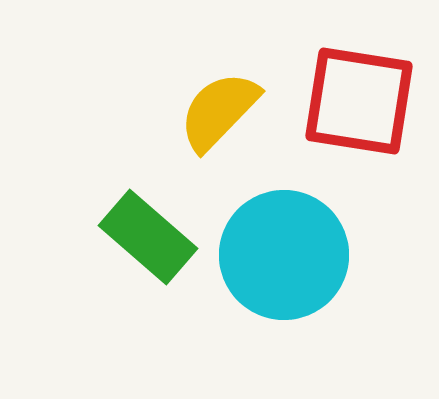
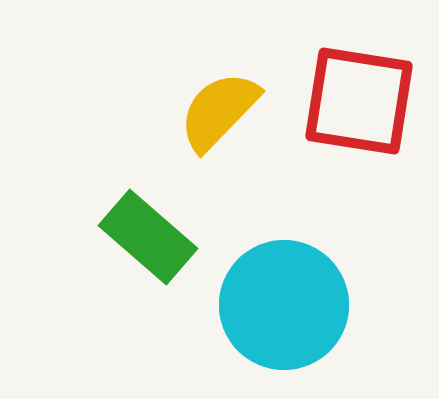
cyan circle: moved 50 px down
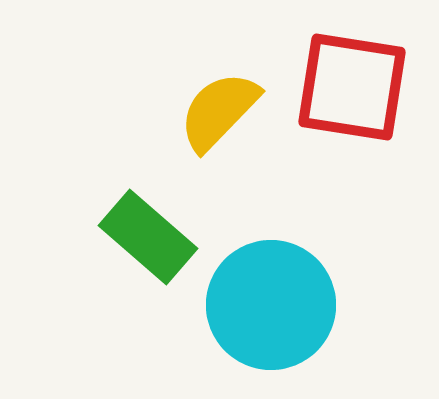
red square: moved 7 px left, 14 px up
cyan circle: moved 13 px left
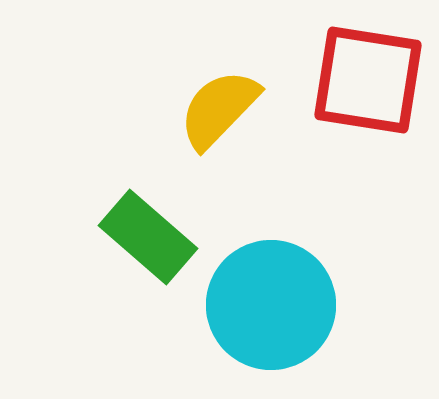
red square: moved 16 px right, 7 px up
yellow semicircle: moved 2 px up
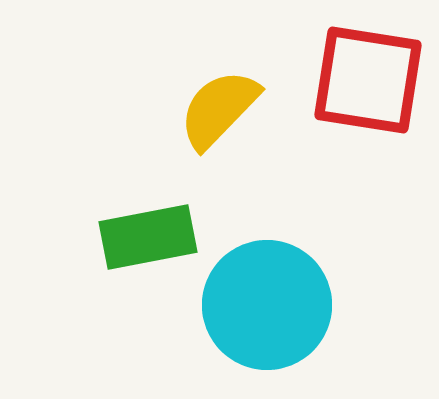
green rectangle: rotated 52 degrees counterclockwise
cyan circle: moved 4 px left
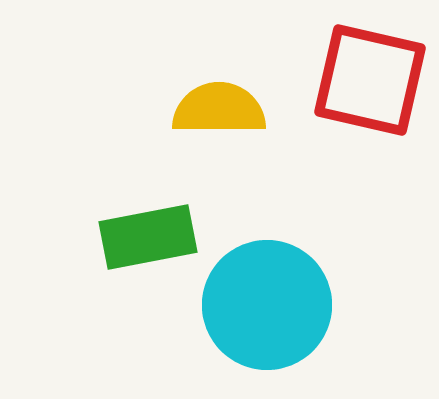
red square: moved 2 px right; rotated 4 degrees clockwise
yellow semicircle: rotated 46 degrees clockwise
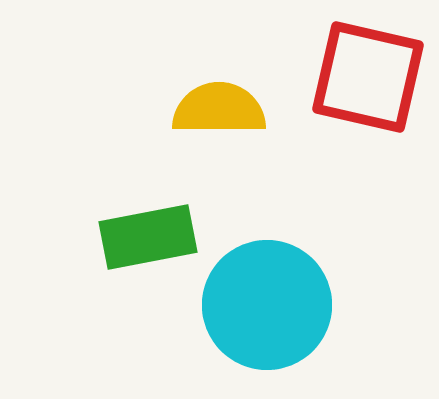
red square: moved 2 px left, 3 px up
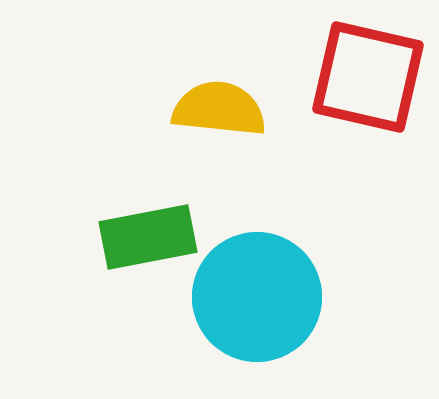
yellow semicircle: rotated 6 degrees clockwise
cyan circle: moved 10 px left, 8 px up
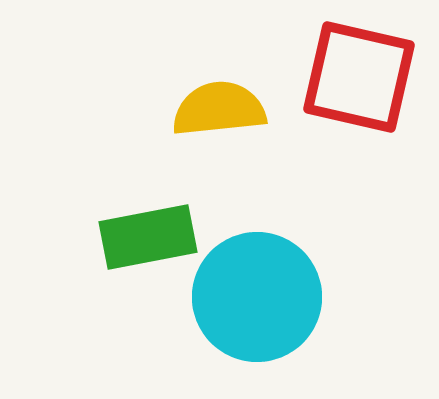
red square: moved 9 px left
yellow semicircle: rotated 12 degrees counterclockwise
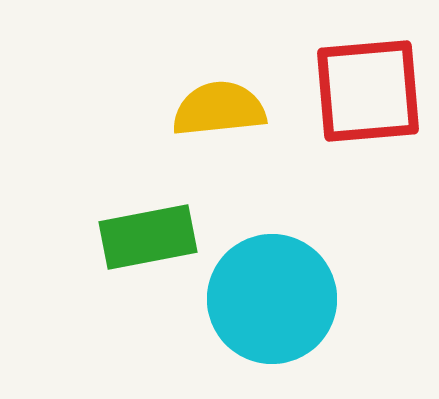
red square: moved 9 px right, 14 px down; rotated 18 degrees counterclockwise
cyan circle: moved 15 px right, 2 px down
